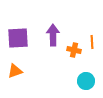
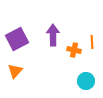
purple square: moved 1 px left, 1 px down; rotated 25 degrees counterclockwise
orange triangle: rotated 28 degrees counterclockwise
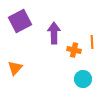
purple arrow: moved 1 px right, 2 px up
purple square: moved 3 px right, 18 px up
orange triangle: moved 3 px up
cyan circle: moved 3 px left, 2 px up
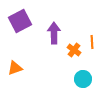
orange cross: rotated 24 degrees clockwise
orange triangle: rotated 28 degrees clockwise
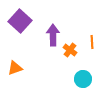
purple square: rotated 20 degrees counterclockwise
purple arrow: moved 1 px left, 2 px down
orange cross: moved 4 px left
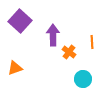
orange cross: moved 1 px left, 2 px down
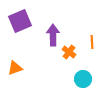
purple square: rotated 25 degrees clockwise
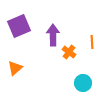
purple square: moved 1 px left, 5 px down
orange triangle: rotated 21 degrees counterclockwise
cyan circle: moved 4 px down
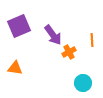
purple arrow: rotated 145 degrees clockwise
orange line: moved 2 px up
orange cross: rotated 24 degrees clockwise
orange triangle: rotated 49 degrees clockwise
